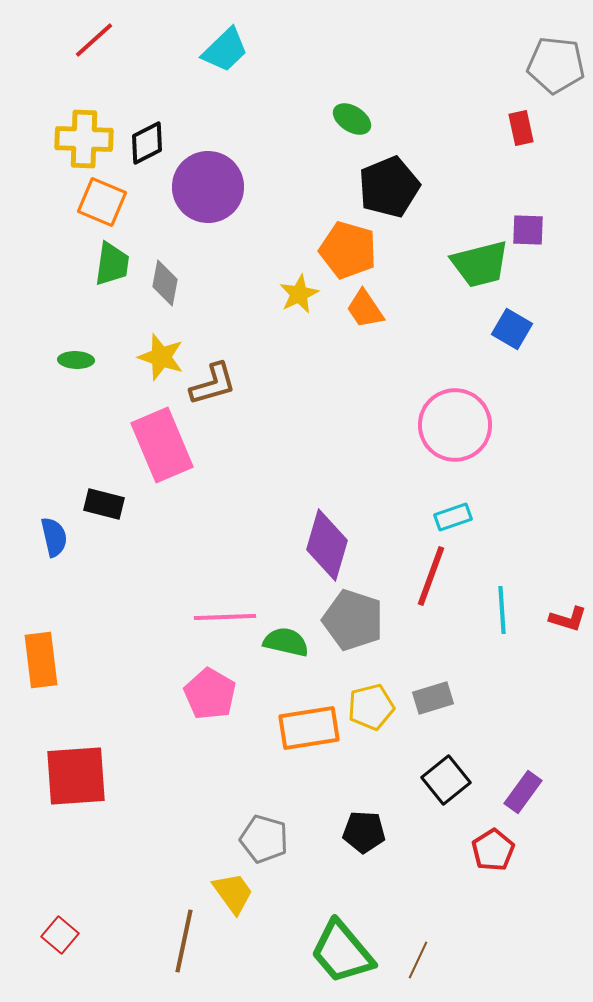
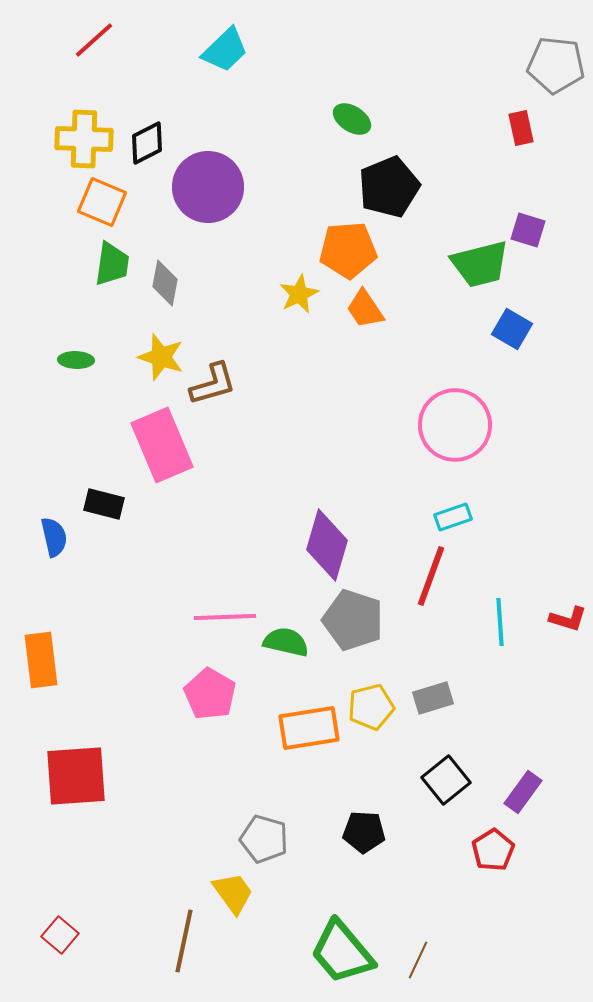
purple square at (528, 230): rotated 15 degrees clockwise
orange pentagon at (348, 250): rotated 20 degrees counterclockwise
cyan line at (502, 610): moved 2 px left, 12 px down
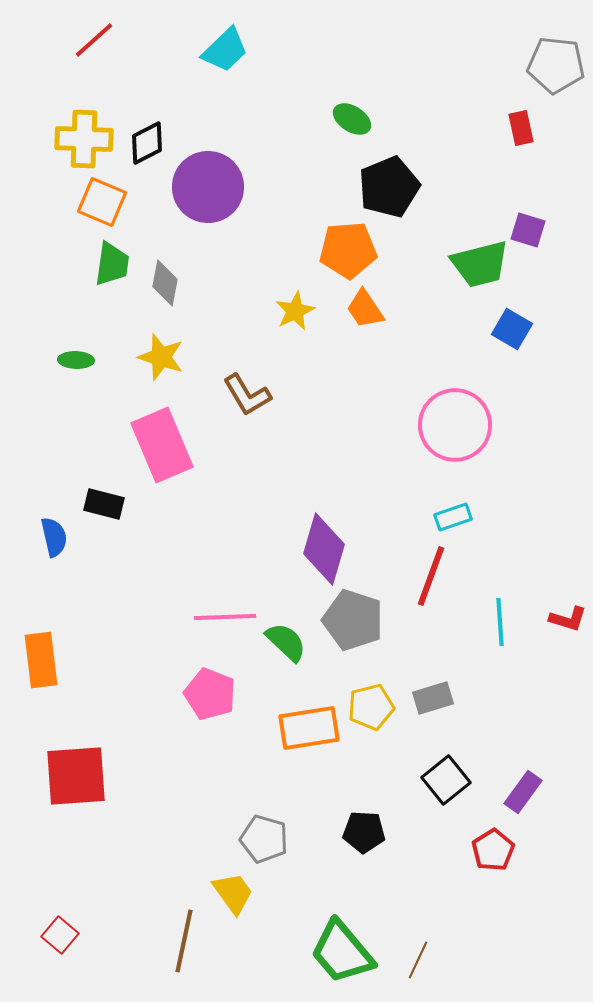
yellow star at (299, 294): moved 4 px left, 17 px down
brown L-shape at (213, 384): moved 34 px right, 11 px down; rotated 75 degrees clockwise
purple diamond at (327, 545): moved 3 px left, 4 px down
green semicircle at (286, 642): rotated 30 degrees clockwise
pink pentagon at (210, 694): rotated 9 degrees counterclockwise
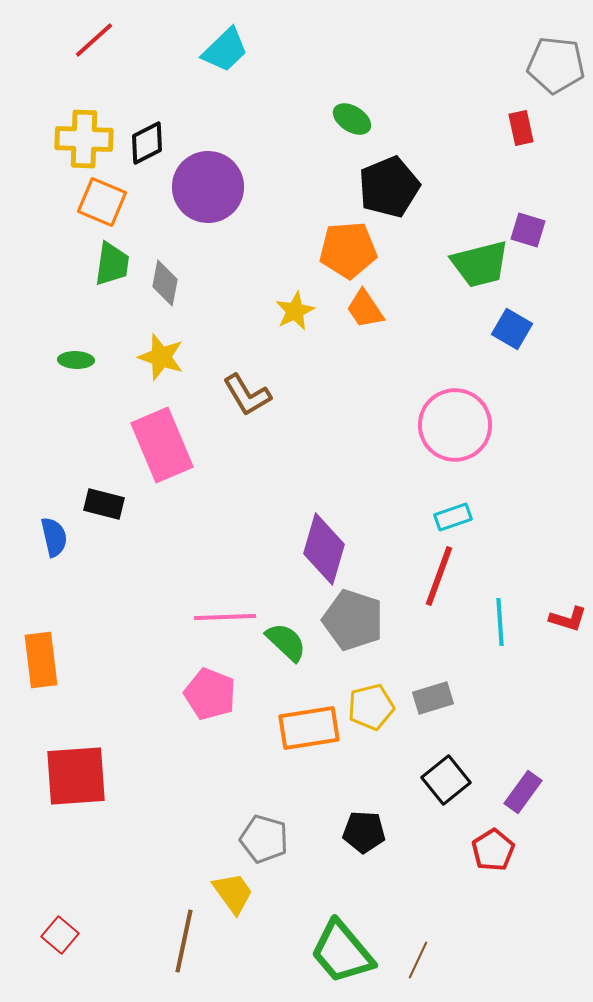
red line at (431, 576): moved 8 px right
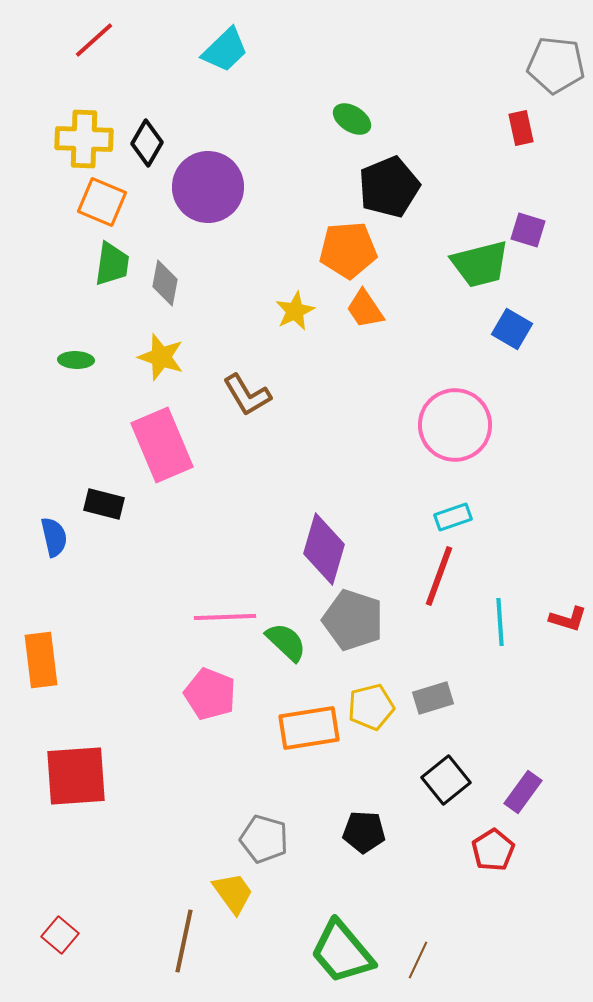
black diamond at (147, 143): rotated 33 degrees counterclockwise
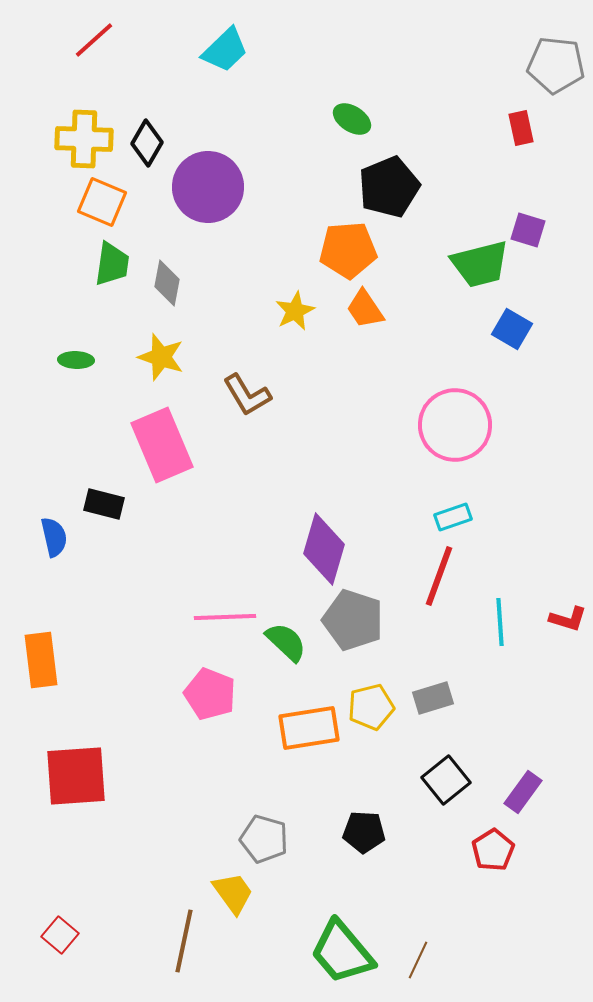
gray diamond at (165, 283): moved 2 px right
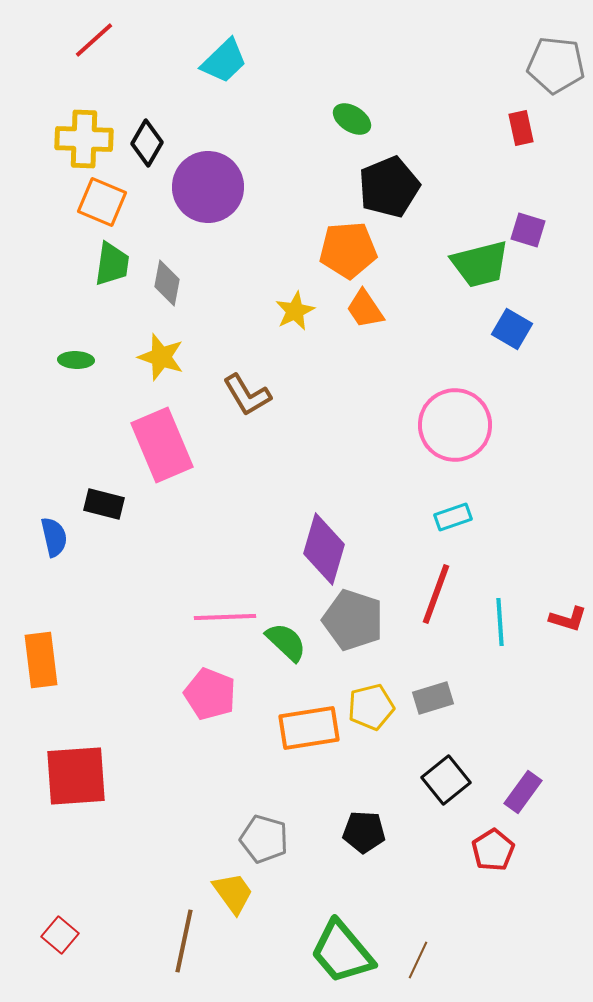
cyan trapezoid at (225, 50): moved 1 px left, 11 px down
red line at (439, 576): moved 3 px left, 18 px down
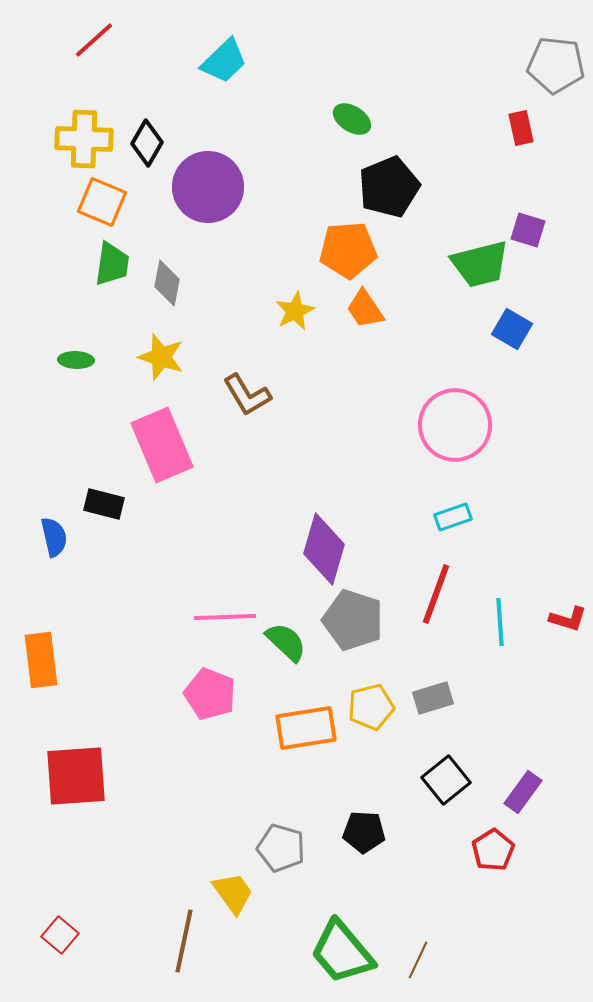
orange rectangle at (309, 728): moved 3 px left
gray pentagon at (264, 839): moved 17 px right, 9 px down
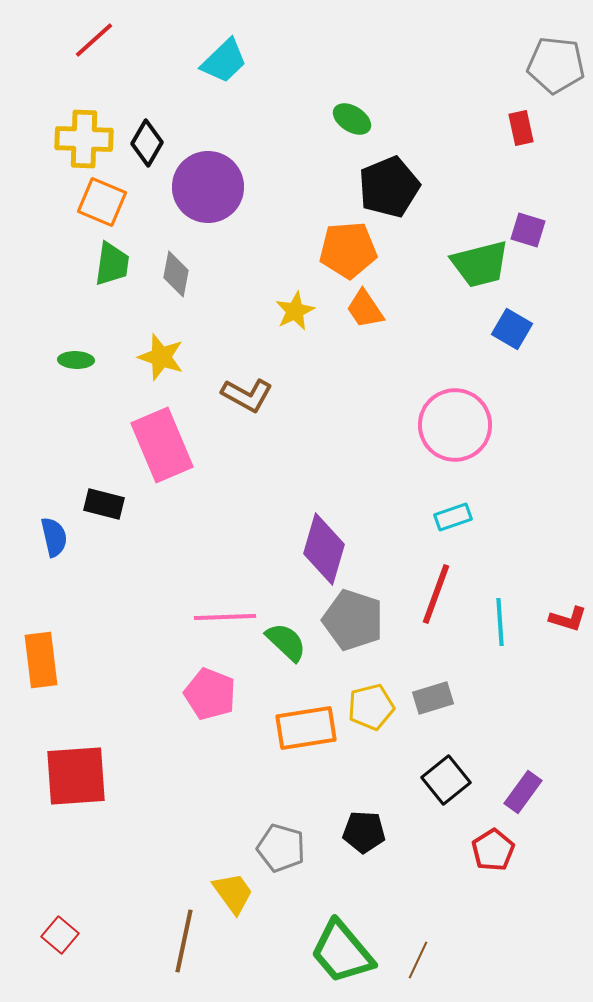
gray diamond at (167, 283): moved 9 px right, 9 px up
brown L-shape at (247, 395): rotated 30 degrees counterclockwise
